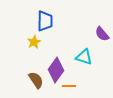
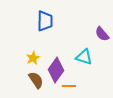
yellow star: moved 1 px left, 16 px down
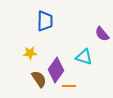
yellow star: moved 3 px left, 5 px up; rotated 24 degrees clockwise
brown semicircle: moved 3 px right, 1 px up
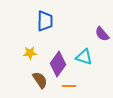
purple diamond: moved 2 px right, 6 px up
brown semicircle: moved 1 px right, 1 px down
